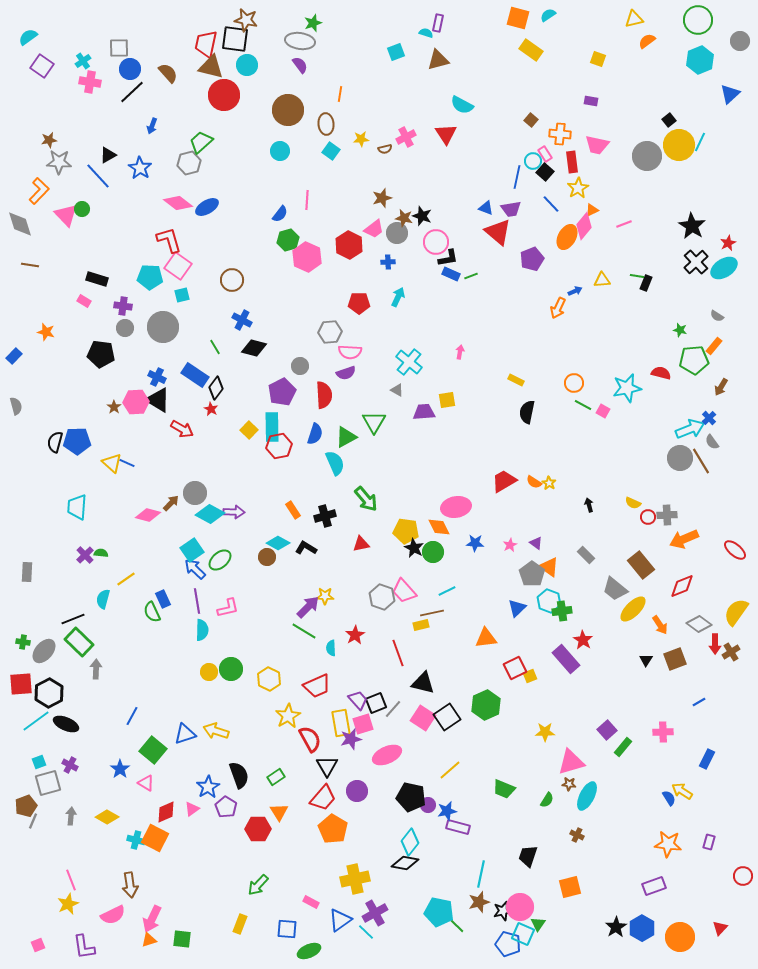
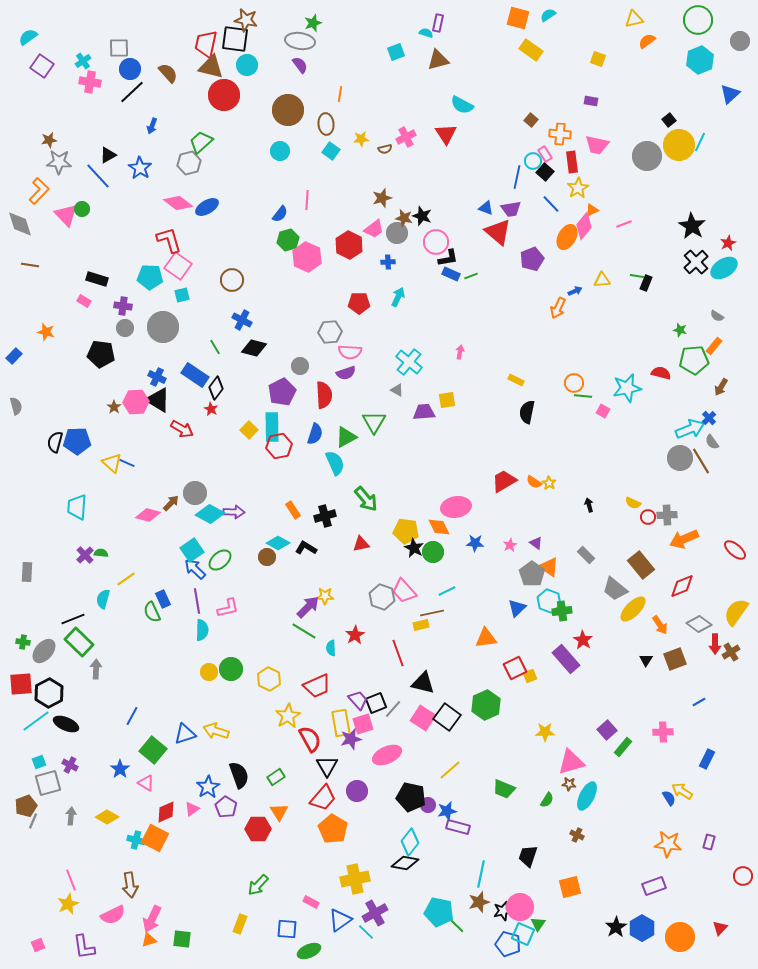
green line at (583, 405): moved 9 px up; rotated 24 degrees counterclockwise
black square at (447, 717): rotated 20 degrees counterclockwise
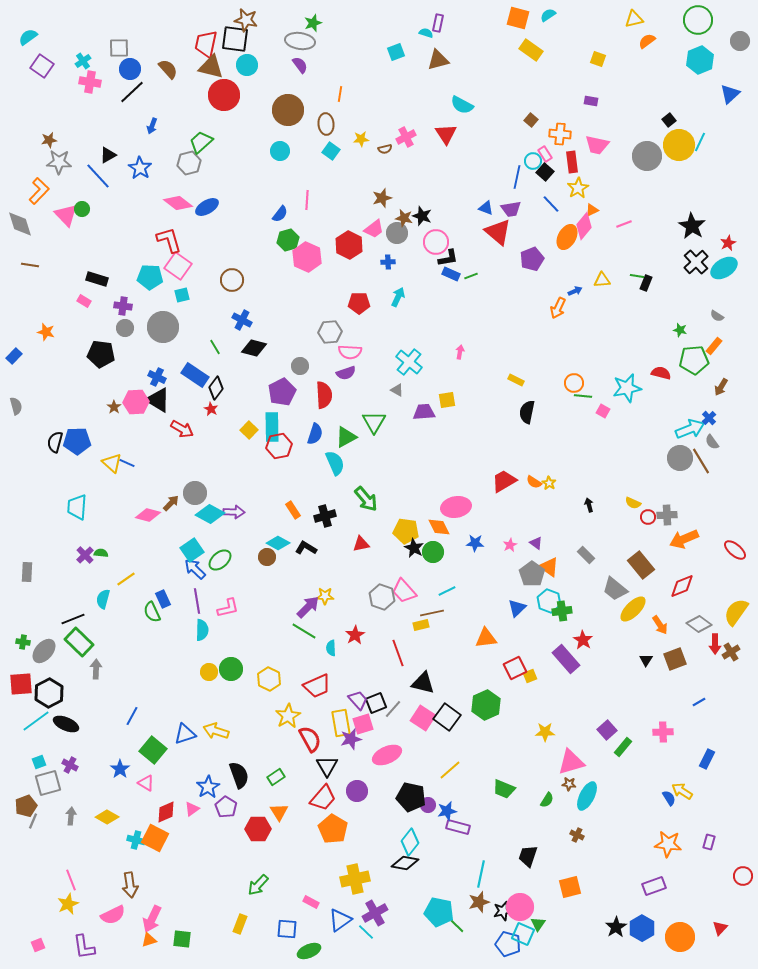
brown semicircle at (168, 73): moved 4 px up
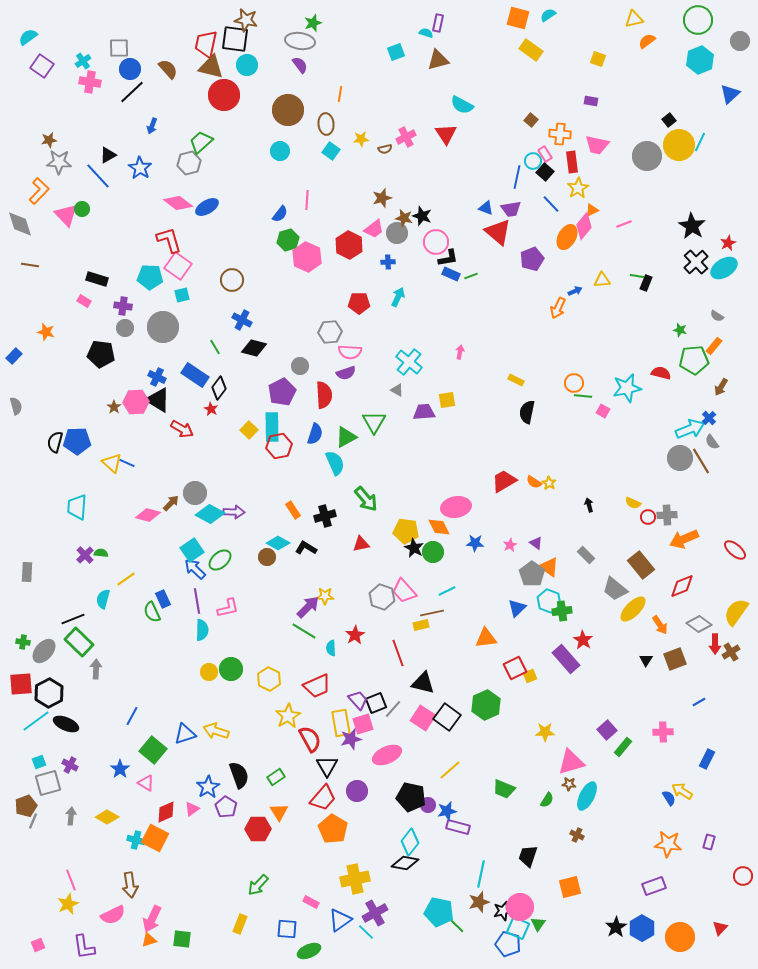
black diamond at (216, 388): moved 3 px right
cyan square at (523, 934): moved 5 px left, 6 px up
